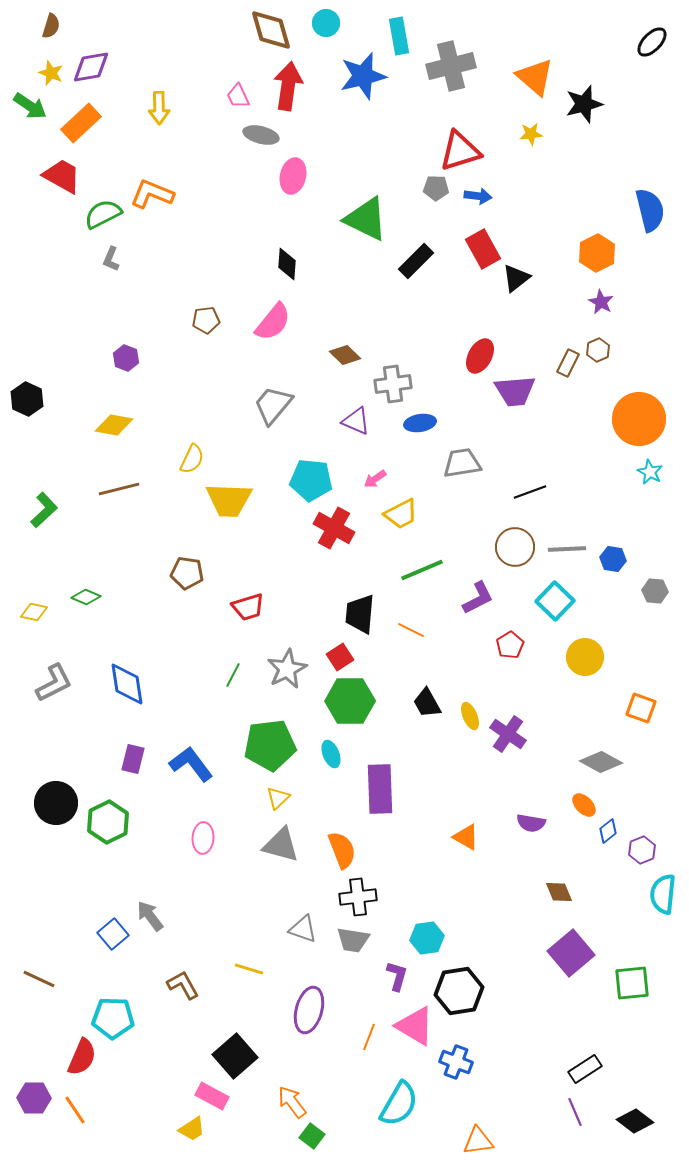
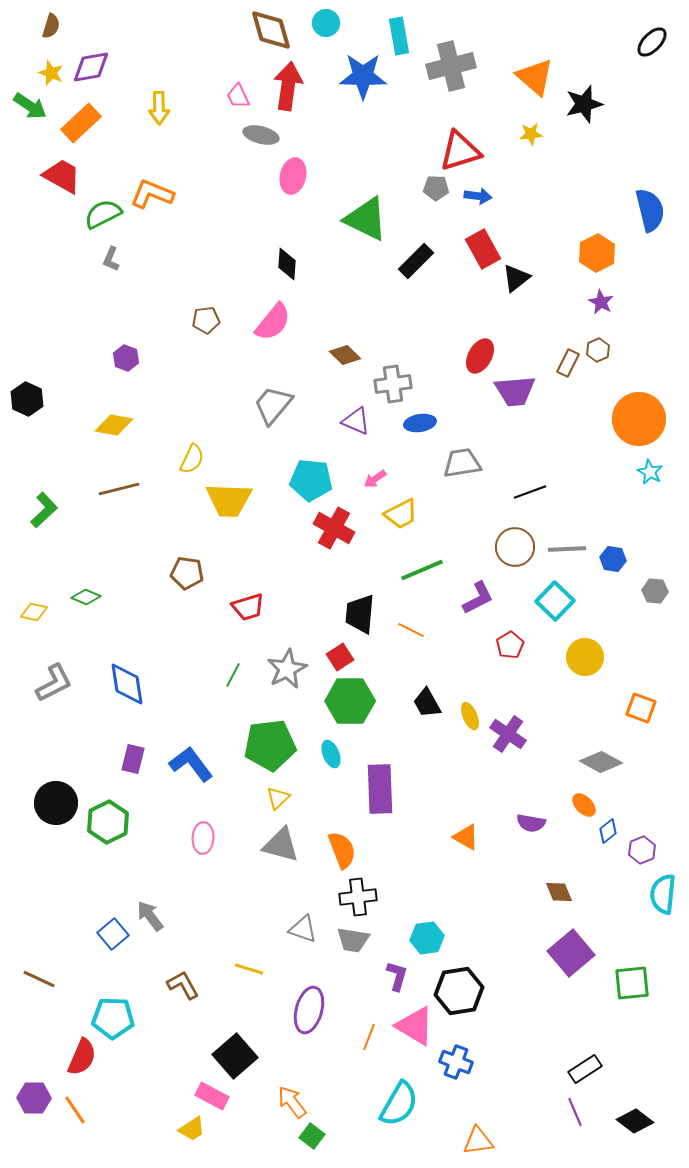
blue star at (363, 76): rotated 15 degrees clockwise
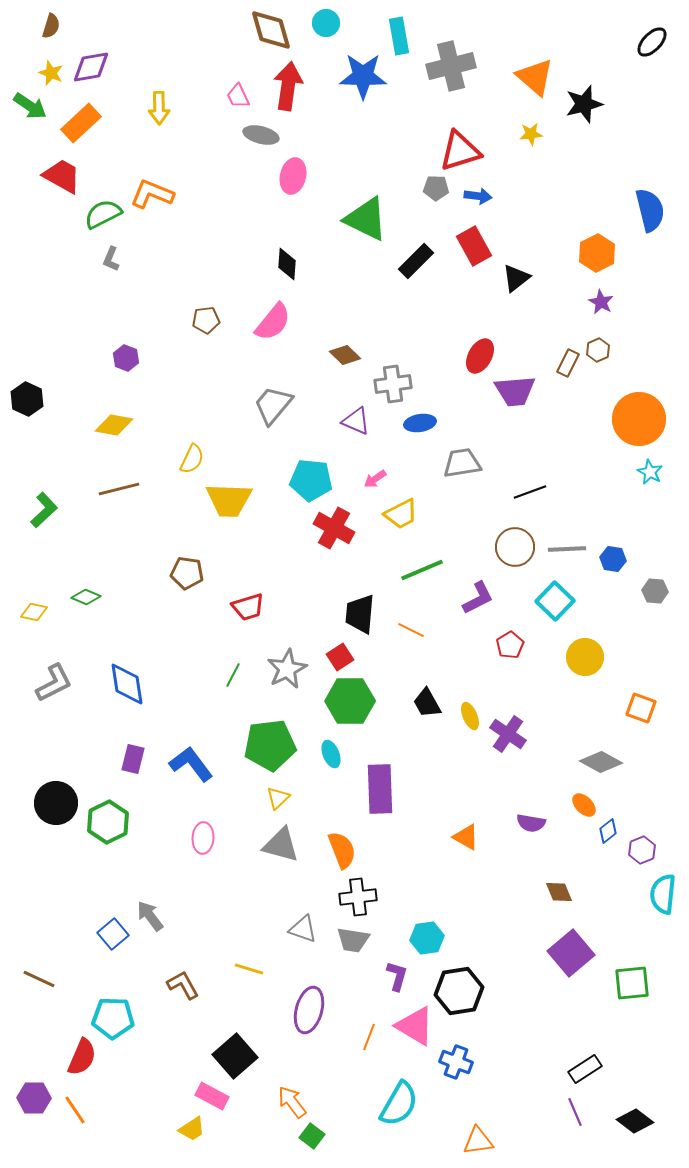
red rectangle at (483, 249): moved 9 px left, 3 px up
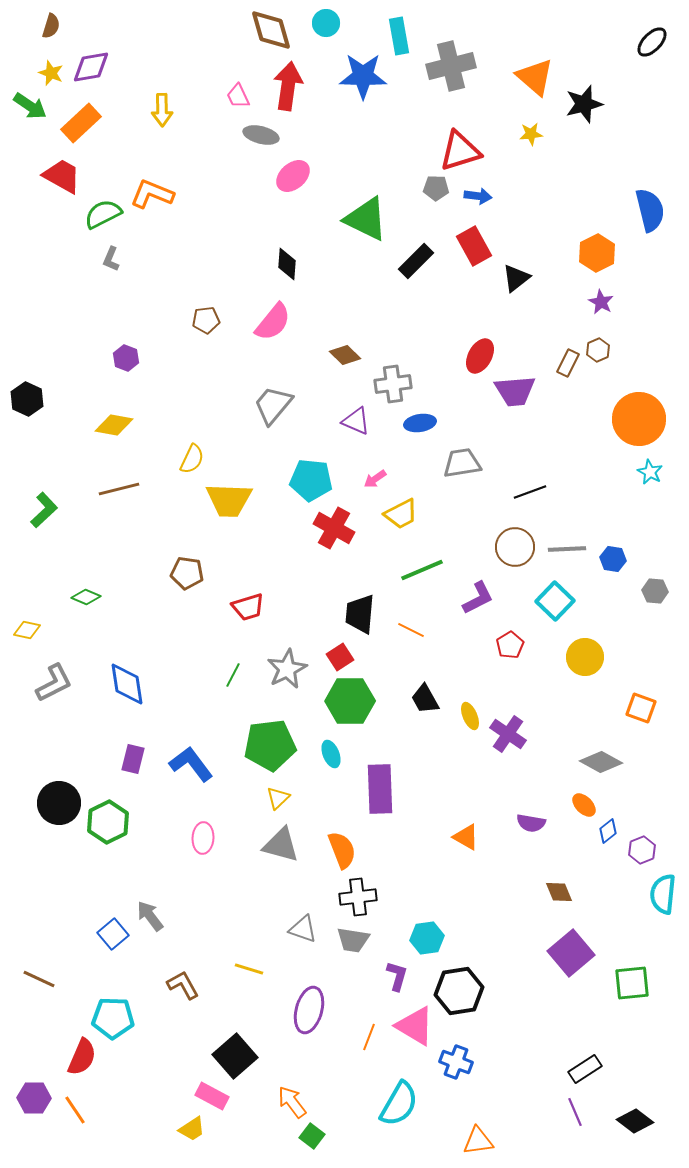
yellow arrow at (159, 108): moved 3 px right, 2 px down
pink ellipse at (293, 176): rotated 36 degrees clockwise
yellow diamond at (34, 612): moved 7 px left, 18 px down
black trapezoid at (427, 703): moved 2 px left, 4 px up
black circle at (56, 803): moved 3 px right
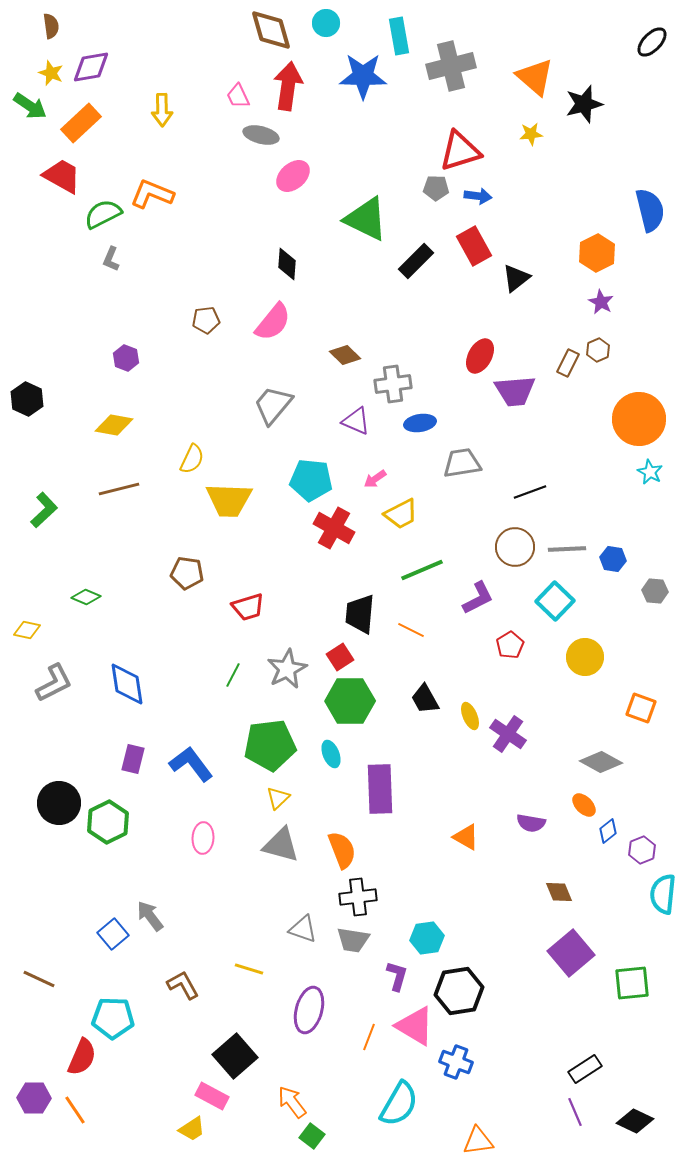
brown semicircle at (51, 26): rotated 25 degrees counterclockwise
black diamond at (635, 1121): rotated 12 degrees counterclockwise
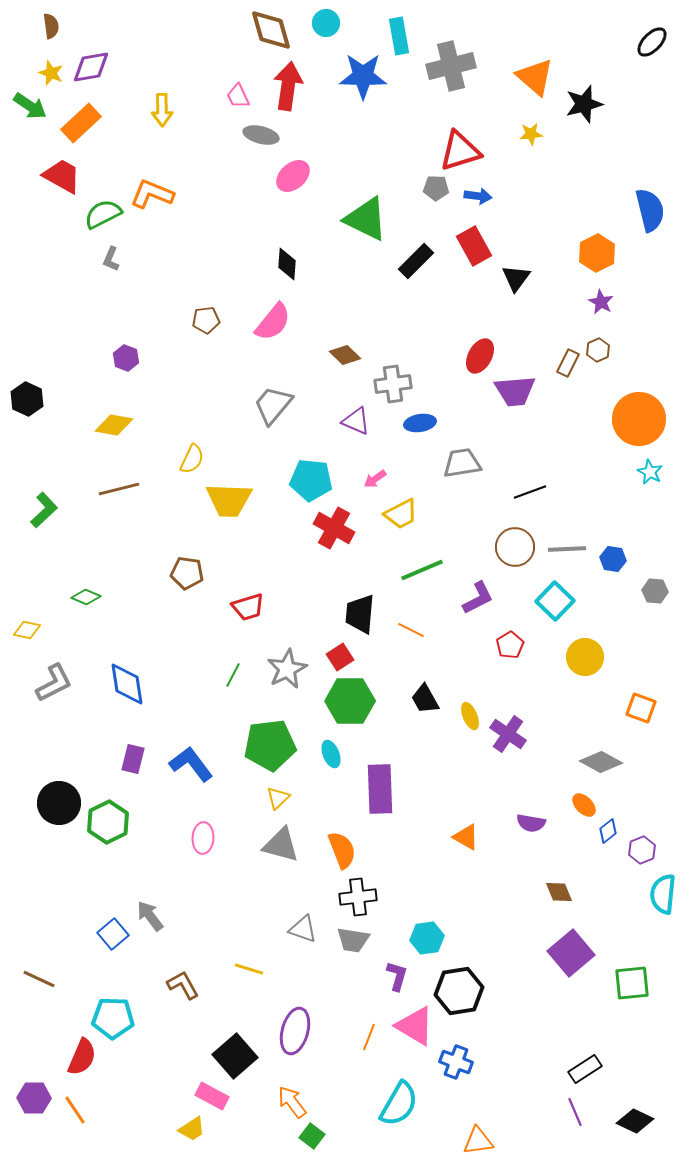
black triangle at (516, 278): rotated 16 degrees counterclockwise
purple ellipse at (309, 1010): moved 14 px left, 21 px down
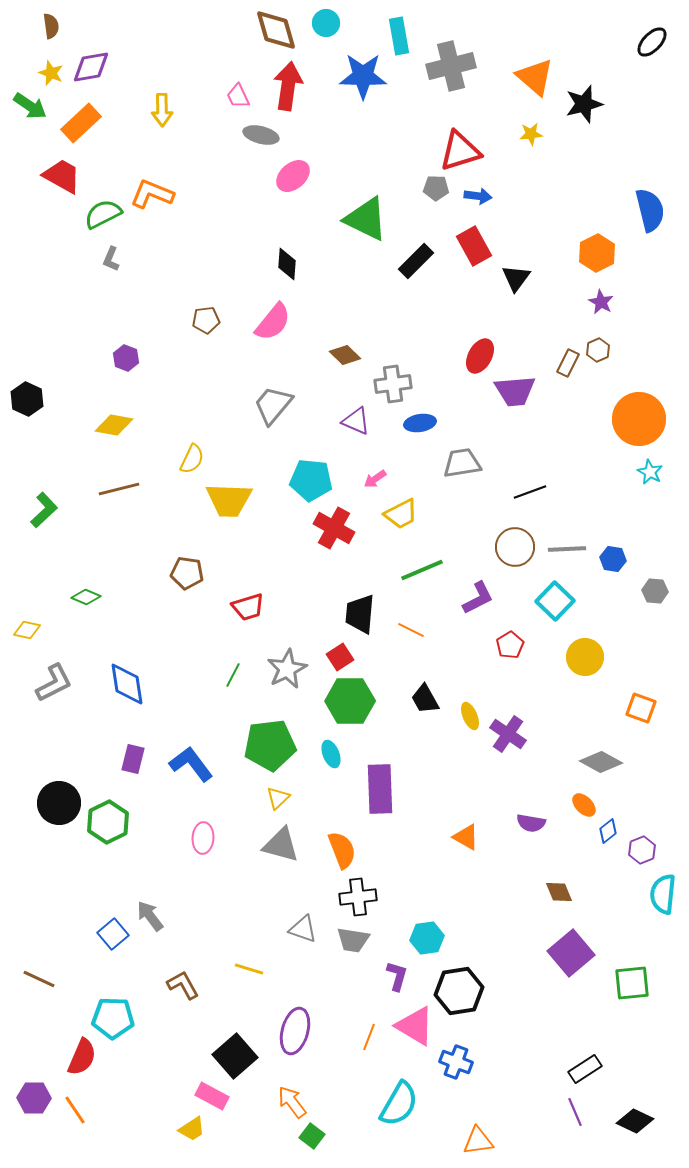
brown diamond at (271, 30): moved 5 px right
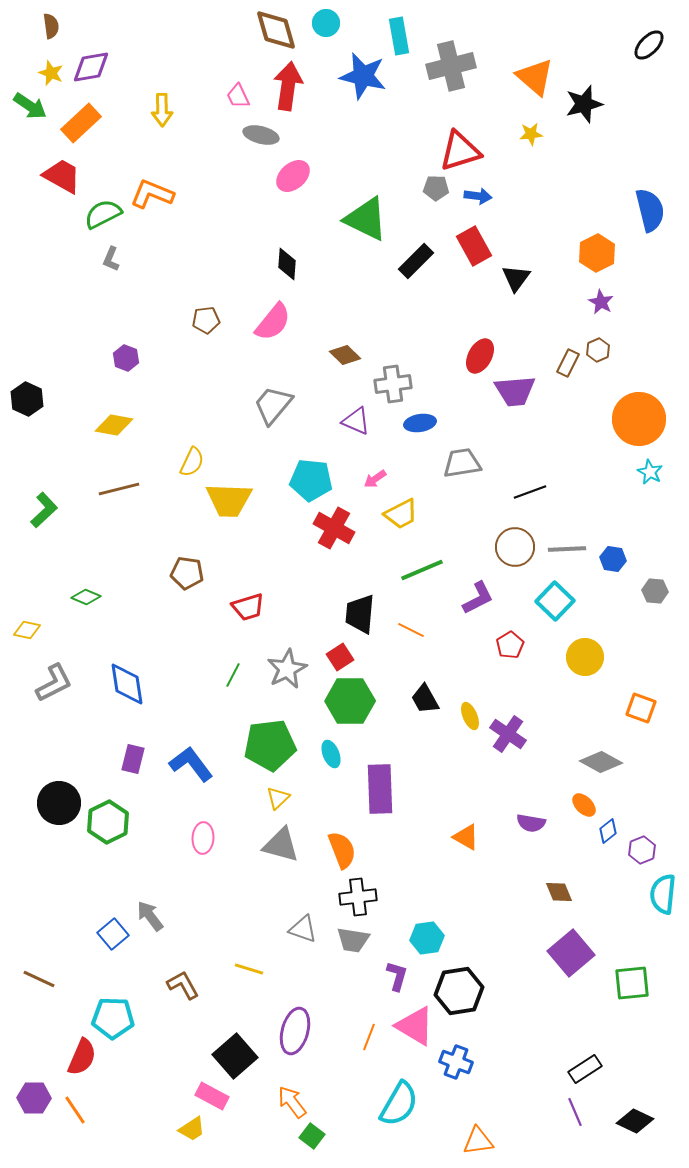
black ellipse at (652, 42): moved 3 px left, 3 px down
blue star at (363, 76): rotated 12 degrees clockwise
yellow semicircle at (192, 459): moved 3 px down
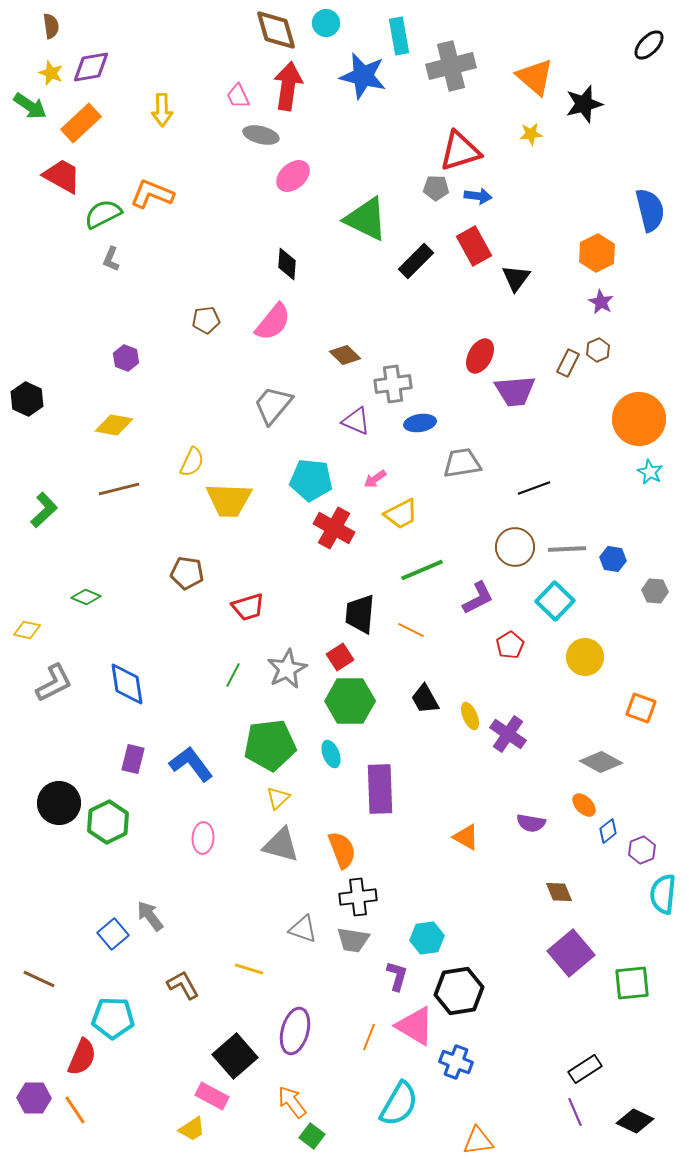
black line at (530, 492): moved 4 px right, 4 px up
